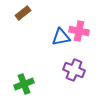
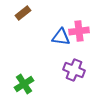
pink cross: rotated 18 degrees counterclockwise
blue triangle: rotated 18 degrees clockwise
green cross: rotated 12 degrees counterclockwise
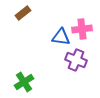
pink cross: moved 3 px right, 2 px up
purple cross: moved 2 px right, 10 px up
green cross: moved 2 px up
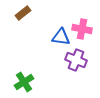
pink cross: rotated 18 degrees clockwise
